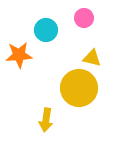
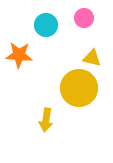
cyan circle: moved 5 px up
orange star: rotated 8 degrees clockwise
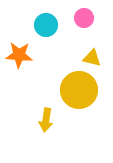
yellow circle: moved 2 px down
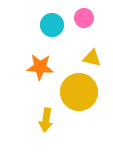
cyan circle: moved 6 px right
orange star: moved 21 px right, 12 px down
yellow circle: moved 2 px down
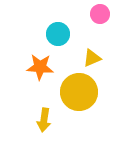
pink circle: moved 16 px right, 4 px up
cyan circle: moved 6 px right, 9 px down
yellow triangle: rotated 36 degrees counterclockwise
yellow arrow: moved 2 px left
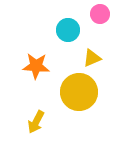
cyan circle: moved 10 px right, 4 px up
orange star: moved 4 px left, 1 px up
yellow arrow: moved 8 px left, 2 px down; rotated 20 degrees clockwise
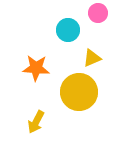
pink circle: moved 2 px left, 1 px up
orange star: moved 2 px down
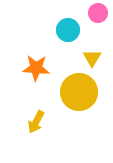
yellow triangle: rotated 36 degrees counterclockwise
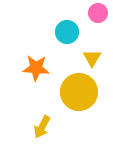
cyan circle: moved 1 px left, 2 px down
yellow arrow: moved 6 px right, 5 px down
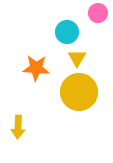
yellow triangle: moved 15 px left
yellow arrow: moved 24 px left; rotated 25 degrees counterclockwise
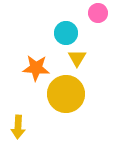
cyan circle: moved 1 px left, 1 px down
yellow circle: moved 13 px left, 2 px down
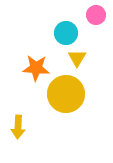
pink circle: moved 2 px left, 2 px down
